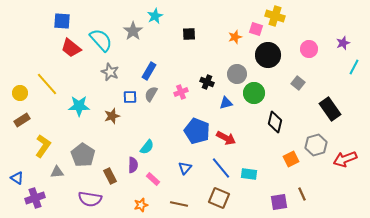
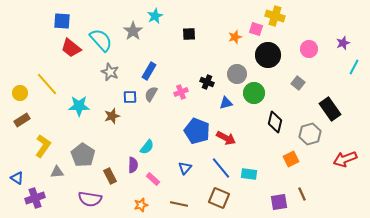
gray hexagon at (316, 145): moved 6 px left, 11 px up
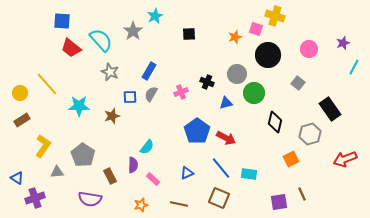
blue pentagon at (197, 131): rotated 15 degrees clockwise
blue triangle at (185, 168): moved 2 px right, 5 px down; rotated 24 degrees clockwise
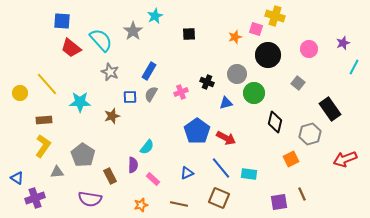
cyan star at (79, 106): moved 1 px right, 4 px up
brown rectangle at (22, 120): moved 22 px right; rotated 28 degrees clockwise
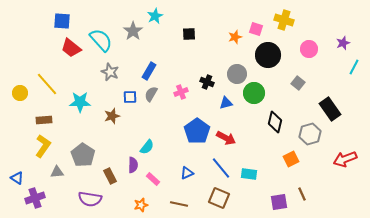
yellow cross at (275, 16): moved 9 px right, 4 px down
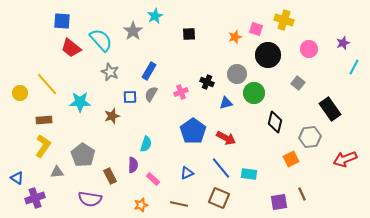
blue pentagon at (197, 131): moved 4 px left
gray hexagon at (310, 134): moved 3 px down; rotated 10 degrees clockwise
cyan semicircle at (147, 147): moved 1 px left, 3 px up; rotated 21 degrees counterclockwise
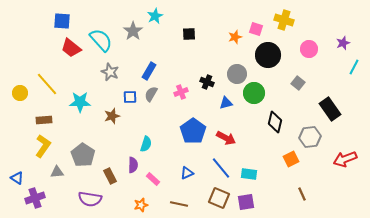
purple square at (279, 202): moved 33 px left
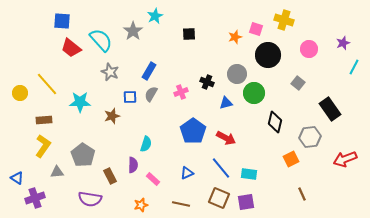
brown line at (179, 204): moved 2 px right
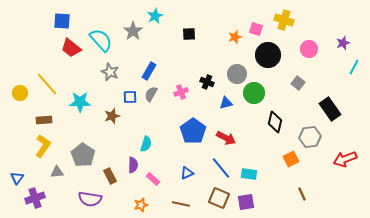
blue triangle at (17, 178): rotated 32 degrees clockwise
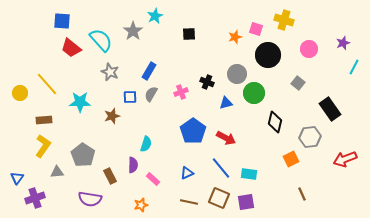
brown line at (181, 204): moved 8 px right, 2 px up
